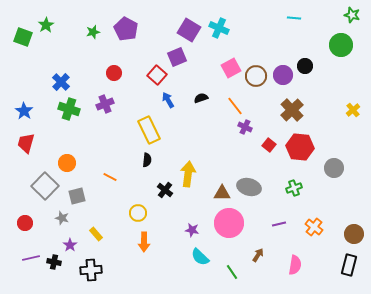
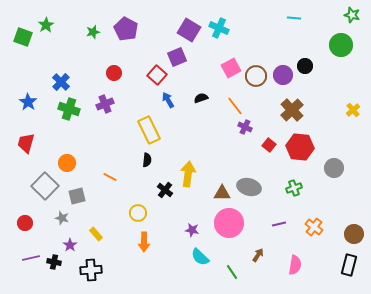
blue star at (24, 111): moved 4 px right, 9 px up
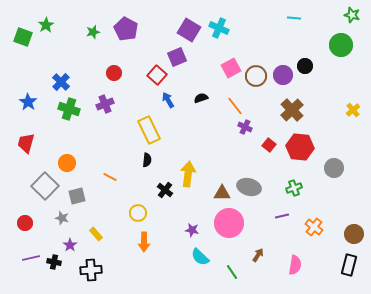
purple line at (279, 224): moved 3 px right, 8 px up
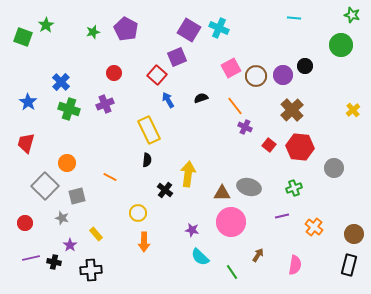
pink circle at (229, 223): moved 2 px right, 1 px up
